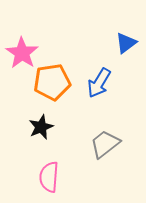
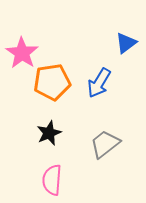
black star: moved 8 px right, 6 px down
pink semicircle: moved 3 px right, 3 px down
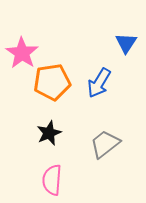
blue triangle: rotated 20 degrees counterclockwise
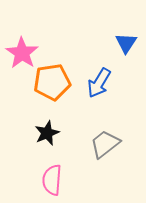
black star: moved 2 px left
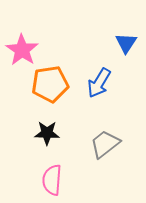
pink star: moved 3 px up
orange pentagon: moved 2 px left, 2 px down
black star: rotated 25 degrees clockwise
